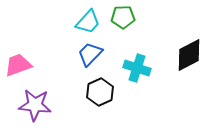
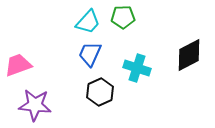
blue trapezoid: rotated 20 degrees counterclockwise
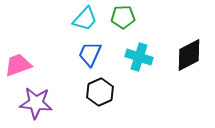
cyan trapezoid: moved 3 px left, 3 px up
cyan cross: moved 2 px right, 11 px up
purple star: moved 1 px right, 2 px up
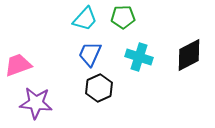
black hexagon: moved 1 px left, 4 px up
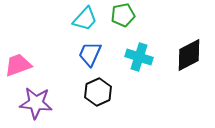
green pentagon: moved 2 px up; rotated 10 degrees counterclockwise
black hexagon: moved 1 px left, 4 px down
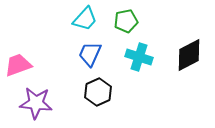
green pentagon: moved 3 px right, 6 px down
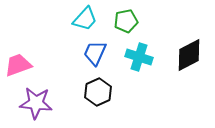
blue trapezoid: moved 5 px right, 1 px up
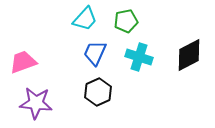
pink trapezoid: moved 5 px right, 3 px up
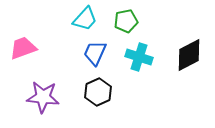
pink trapezoid: moved 14 px up
purple star: moved 7 px right, 6 px up
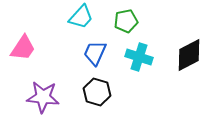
cyan trapezoid: moved 4 px left, 2 px up
pink trapezoid: rotated 144 degrees clockwise
black hexagon: moved 1 px left; rotated 20 degrees counterclockwise
